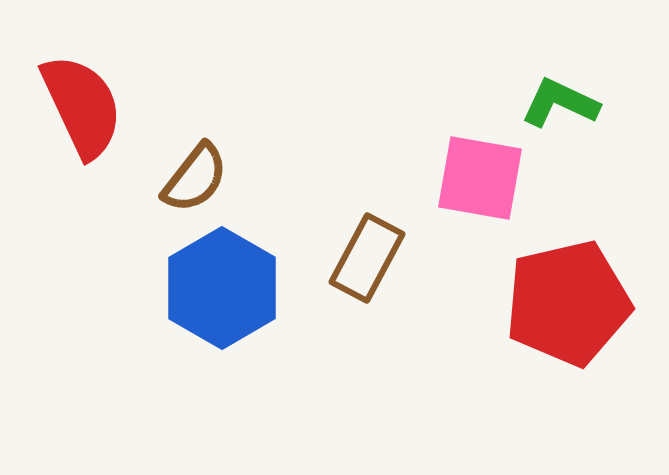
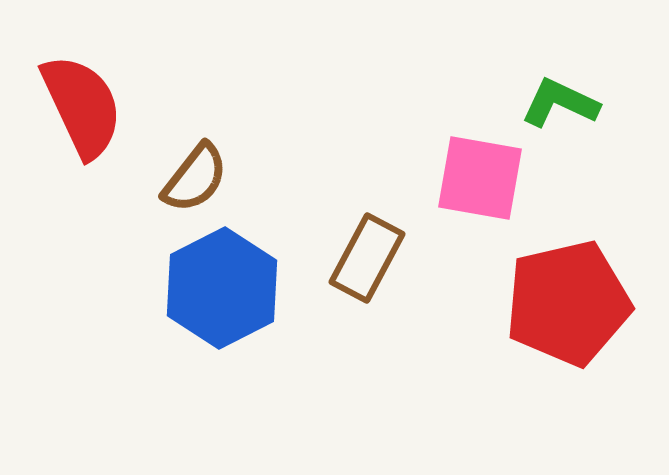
blue hexagon: rotated 3 degrees clockwise
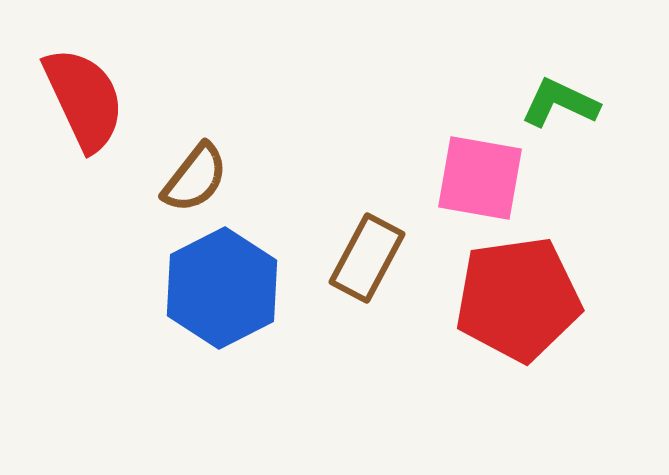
red semicircle: moved 2 px right, 7 px up
red pentagon: moved 50 px left, 4 px up; rotated 5 degrees clockwise
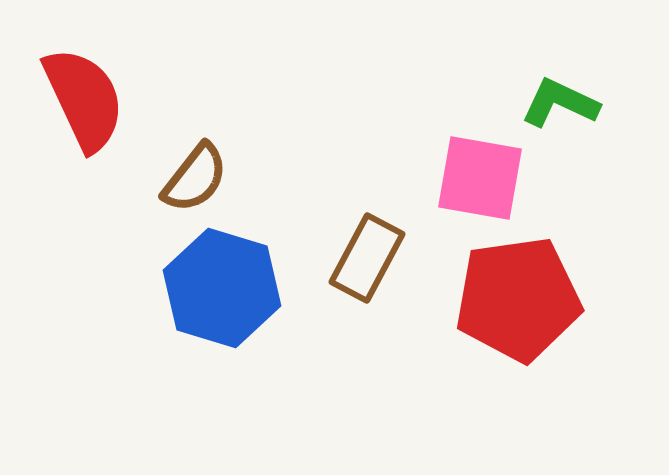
blue hexagon: rotated 16 degrees counterclockwise
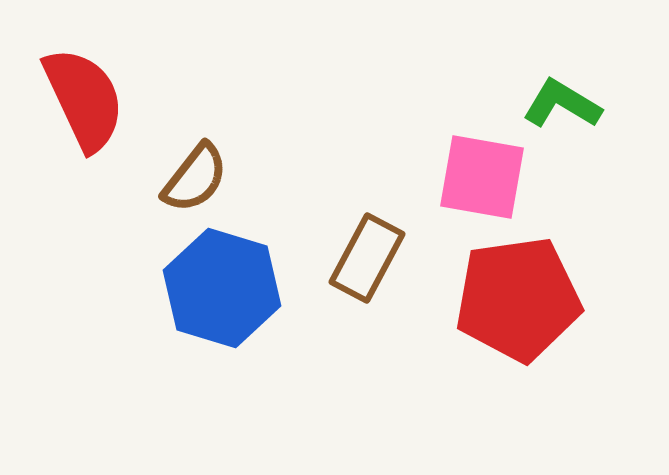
green L-shape: moved 2 px right, 1 px down; rotated 6 degrees clockwise
pink square: moved 2 px right, 1 px up
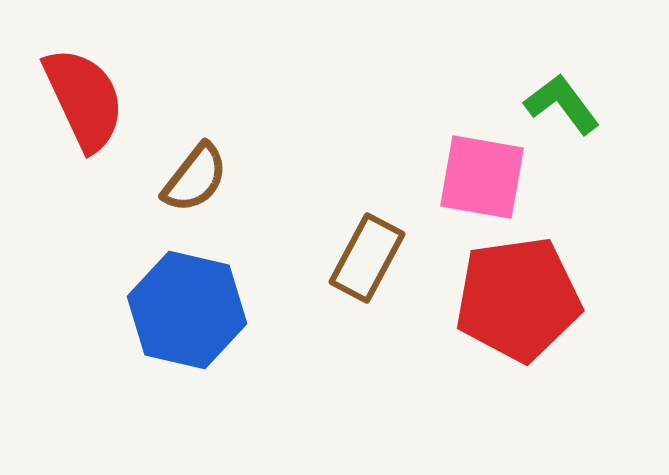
green L-shape: rotated 22 degrees clockwise
blue hexagon: moved 35 px left, 22 px down; rotated 4 degrees counterclockwise
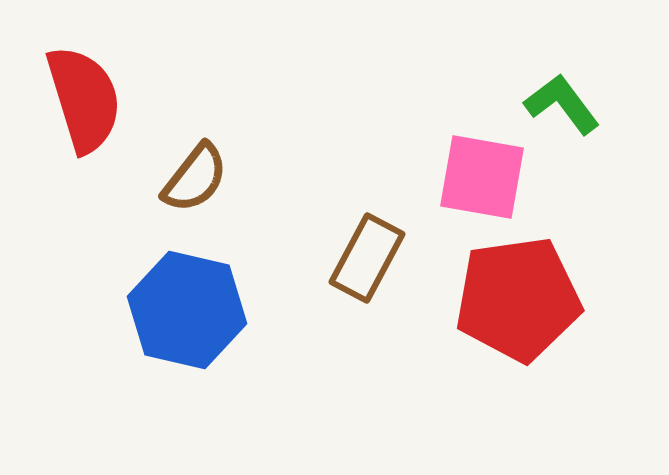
red semicircle: rotated 8 degrees clockwise
